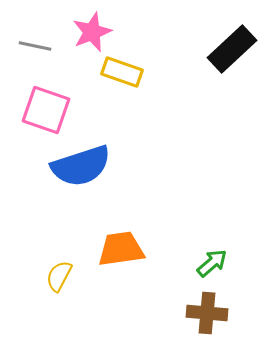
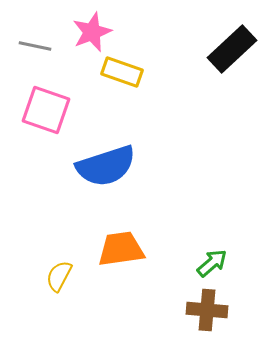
blue semicircle: moved 25 px right
brown cross: moved 3 px up
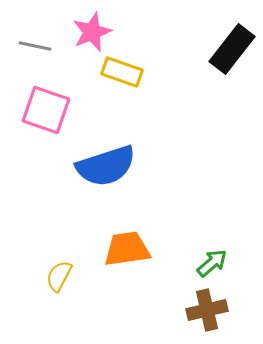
black rectangle: rotated 9 degrees counterclockwise
orange trapezoid: moved 6 px right
brown cross: rotated 18 degrees counterclockwise
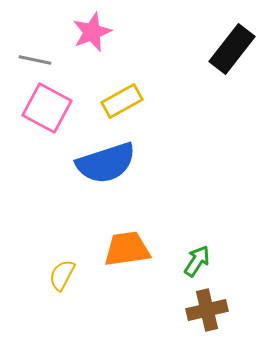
gray line: moved 14 px down
yellow rectangle: moved 29 px down; rotated 48 degrees counterclockwise
pink square: moved 1 px right, 2 px up; rotated 9 degrees clockwise
blue semicircle: moved 3 px up
green arrow: moved 15 px left, 2 px up; rotated 16 degrees counterclockwise
yellow semicircle: moved 3 px right, 1 px up
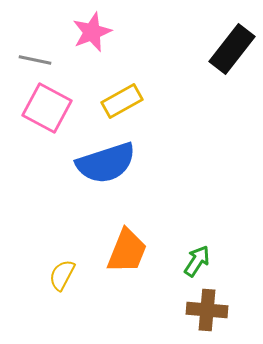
orange trapezoid: moved 2 px down; rotated 120 degrees clockwise
brown cross: rotated 18 degrees clockwise
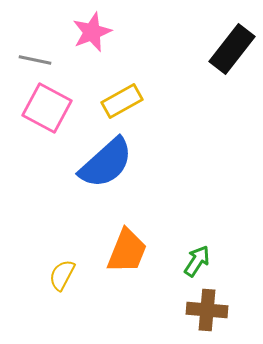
blue semicircle: rotated 24 degrees counterclockwise
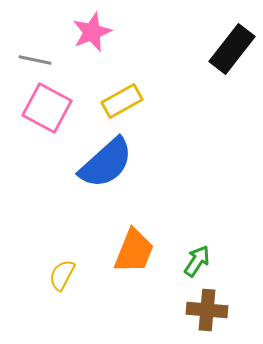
orange trapezoid: moved 7 px right
